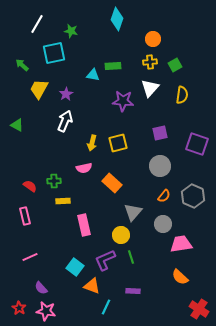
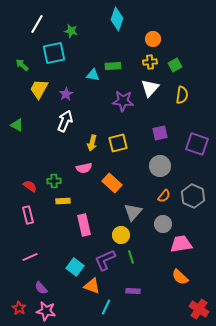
pink rectangle at (25, 216): moved 3 px right, 1 px up
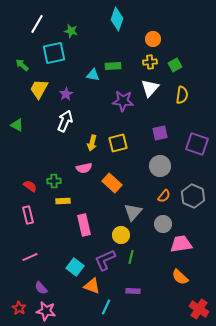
green line at (131, 257): rotated 32 degrees clockwise
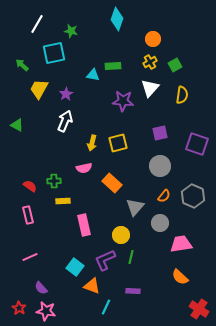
yellow cross at (150, 62): rotated 24 degrees counterclockwise
gray triangle at (133, 212): moved 2 px right, 5 px up
gray circle at (163, 224): moved 3 px left, 1 px up
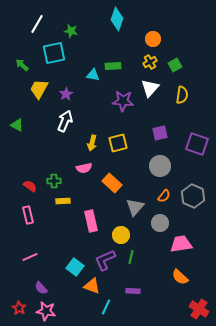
pink rectangle at (84, 225): moved 7 px right, 4 px up
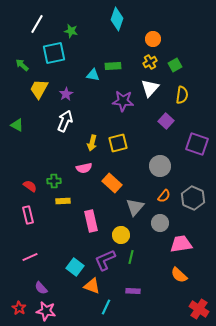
purple square at (160, 133): moved 6 px right, 12 px up; rotated 35 degrees counterclockwise
gray hexagon at (193, 196): moved 2 px down
orange semicircle at (180, 277): moved 1 px left, 2 px up
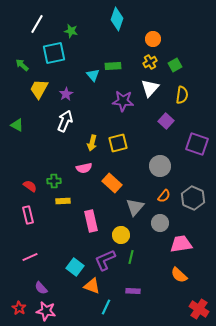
cyan triangle at (93, 75): rotated 40 degrees clockwise
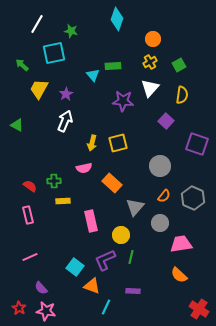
green square at (175, 65): moved 4 px right
